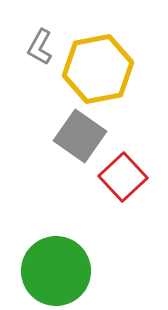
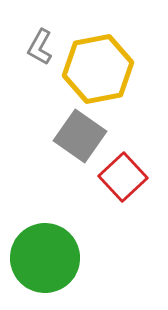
green circle: moved 11 px left, 13 px up
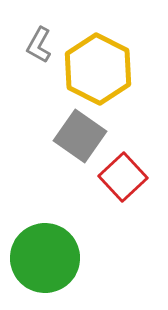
gray L-shape: moved 1 px left, 2 px up
yellow hexagon: rotated 22 degrees counterclockwise
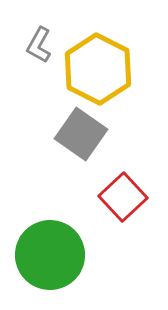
gray square: moved 1 px right, 2 px up
red square: moved 20 px down
green circle: moved 5 px right, 3 px up
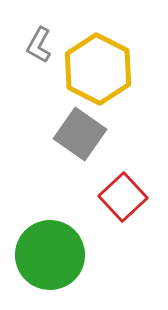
gray square: moved 1 px left
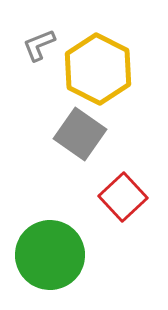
gray L-shape: rotated 39 degrees clockwise
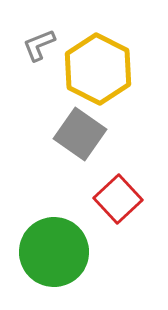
red square: moved 5 px left, 2 px down
green circle: moved 4 px right, 3 px up
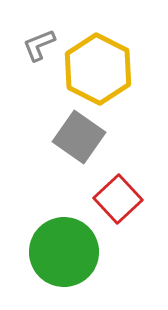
gray square: moved 1 px left, 3 px down
green circle: moved 10 px right
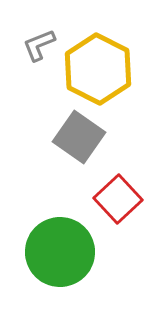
green circle: moved 4 px left
